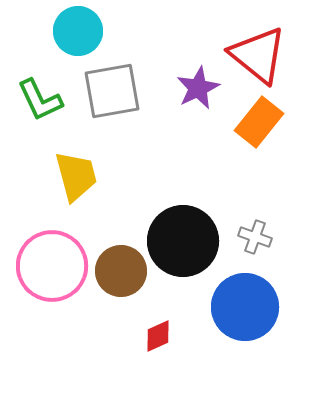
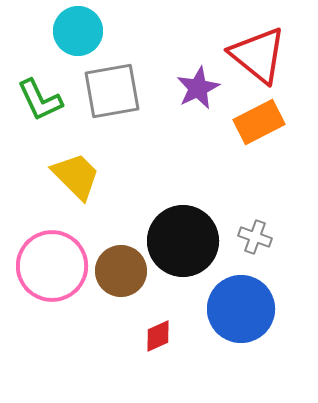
orange rectangle: rotated 24 degrees clockwise
yellow trapezoid: rotated 30 degrees counterclockwise
blue circle: moved 4 px left, 2 px down
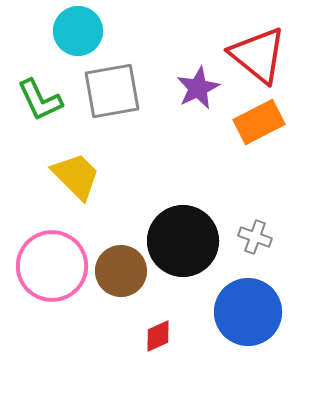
blue circle: moved 7 px right, 3 px down
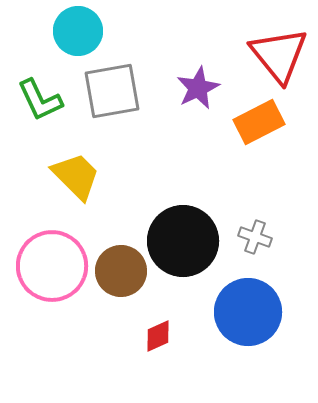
red triangle: moved 21 px right; rotated 12 degrees clockwise
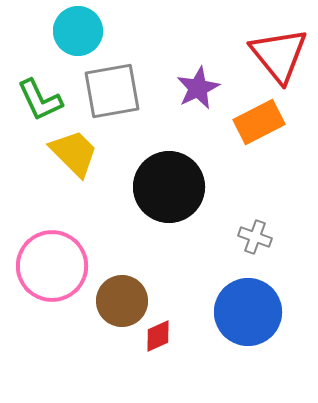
yellow trapezoid: moved 2 px left, 23 px up
black circle: moved 14 px left, 54 px up
brown circle: moved 1 px right, 30 px down
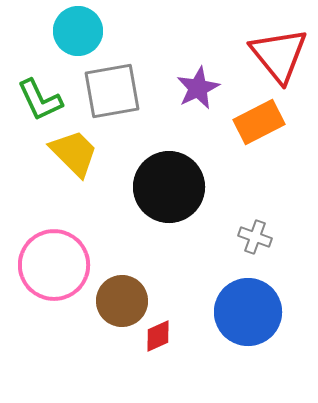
pink circle: moved 2 px right, 1 px up
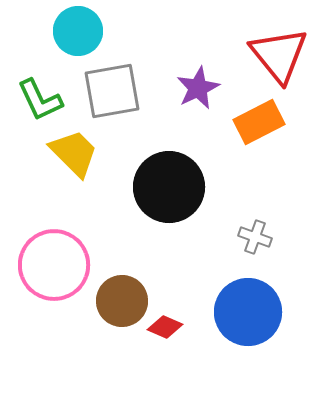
red diamond: moved 7 px right, 9 px up; rotated 48 degrees clockwise
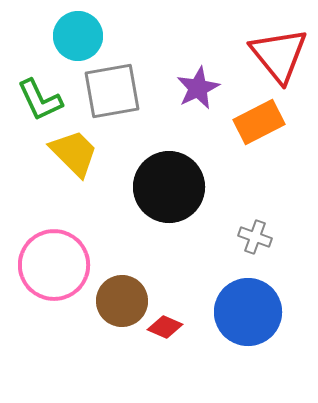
cyan circle: moved 5 px down
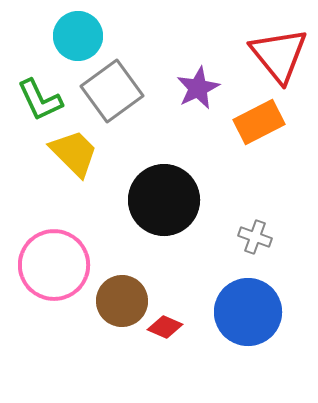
gray square: rotated 26 degrees counterclockwise
black circle: moved 5 px left, 13 px down
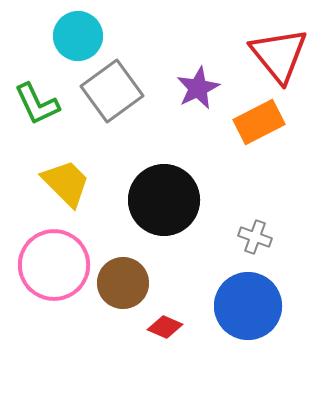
green L-shape: moved 3 px left, 4 px down
yellow trapezoid: moved 8 px left, 30 px down
brown circle: moved 1 px right, 18 px up
blue circle: moved 6 px up
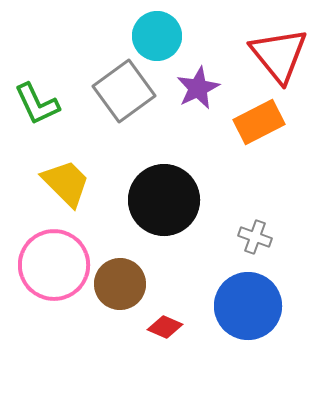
cyan circle: moved 79 px right
gray square: moved 12 px right
brown circle: moved 3 px left, 1 px down
